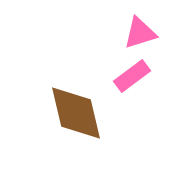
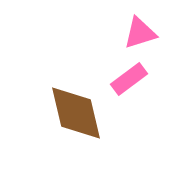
pink rectangle: moved 3 px left, 3 px down
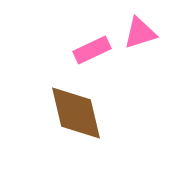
pink rectangle: moved 37 px left, 29 px up; rotated 12 degrees clockwise
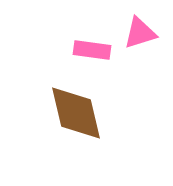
pink rectangle: rotated 33 degrees clockwise
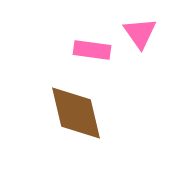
pink triangle: rotated 48 degrees counterclockwise
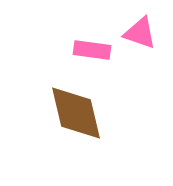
pink triangle: rotated 36 degrees counterclockwise
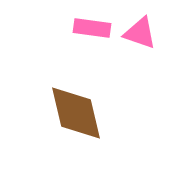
pink rectangle: moved 22 px up
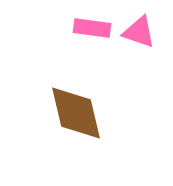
pink triangle: moved 1 px left, 1 px up
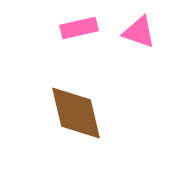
pink rectangle: moved 13 px left; rotated 21 degrees counterclockwise
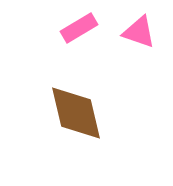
pink rectangle: rotated 18 degrees counterclockwise
